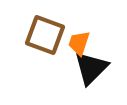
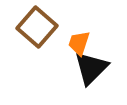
brown square: moved 8 px left, 8 px up; rotated 21 degrees clockwise
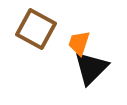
brown square: moved 1 px left, 2 px down; rotated 12 degrees counterclockwise
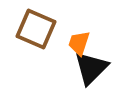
brown square: rotated 6 degrees counterclockwise
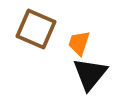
black triangle: moved 1 px left, 6 px down; rotated 6 degrees counterclockwise
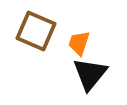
brown square: moved 2 px down
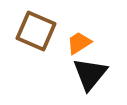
orange trapezoid: rotated 40 degrees clockwise
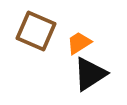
black triangle: rotated 18 degrees clockwise
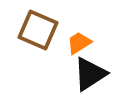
brown square: moved 2 px right, 1 px up
